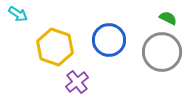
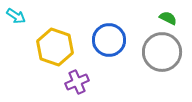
cyan arrow: moved 2 px left, 2 px down
purple cross: rotated 15 degrees clockwise
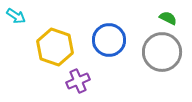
purple cross: moved 1 px right, 1 px up
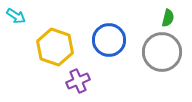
green semicircle: rotated 78 degrees clockwise
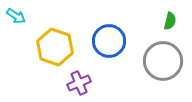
green semicircle: moved 2 px right, 3 px down
blue circle: moved 1 px down
gray circle: moved 1 px right, 9 px down
purple cross: moved 1 px right, 2 px down
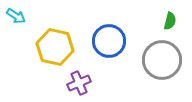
yellow hexagon: rotated 6 degrees counterclockwise
gray circle: moved 1 px left, 1 px up
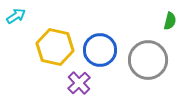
cyan arrow: rotated 66 degrees counterclockwise
blue circle: moved 9 px left, 9 px down
gray circle: moved 14 px left
purple cross: rotated 20 degrees counterclockwise
